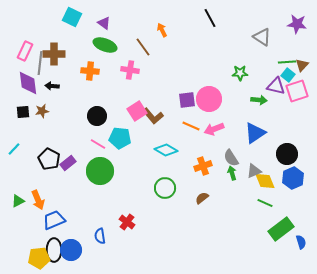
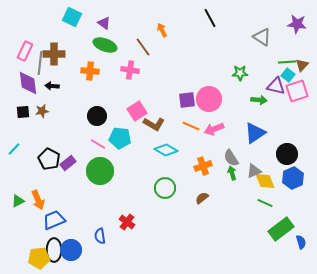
brown L-shape at (153, 116): moved 1 px right, 8 px down; rotated 20 degrees counterclockwise
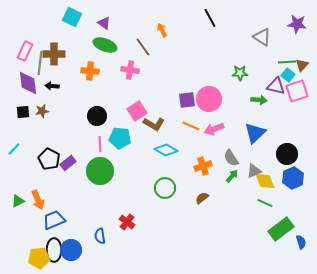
blue triangle at (255, 133): rotated 10 degrees counterclockwise
pink line at (98, 144): moved 2 px right; rotated 56 degrees clockwise
green arrow at (232, 173): moved 3 px down; rotated 56 degrees clockwise
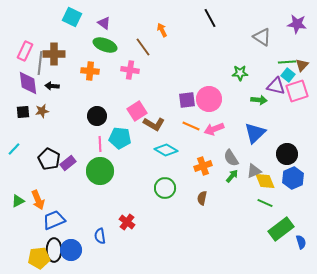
brown semicircle at (202, 198): rotated 40 degrees counterclockwise
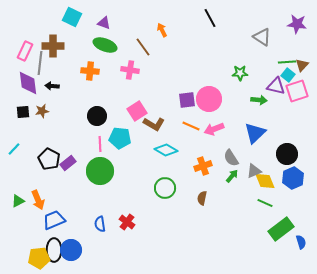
purple triangle at (104, 23): rotated 16 degrees counterclockwise
brown cross at (54, 54): moved 1 px left, 8 px up
blue semicircle at (100, 236): moved 12 px up
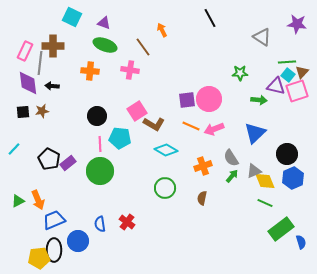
brown triangle at (302, 65): moved 7 px down
blue circle at (71, 250): moved 7 px right, 9 px up
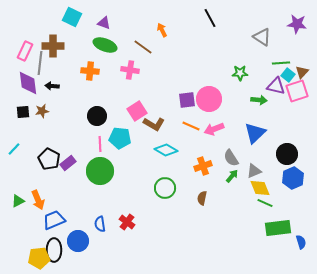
brown line at (143, 47): rotated 18 degrees counterclockwise
green line at (287, 62): moved 6 px left, 1 px down
yellow diamond at (265, 181): moved 5 px left, 7 px down
green rectangle at (281, 229): moved 3 px left, 1 px up; rotated 30 degrees clockwise
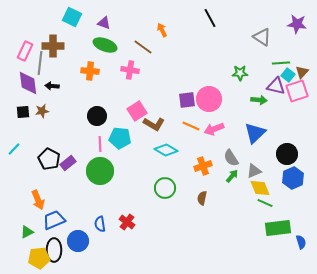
green triangle at (18, 201): moved 9 px right, 31 px down
